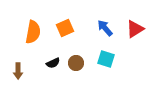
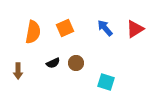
cyan square: moved 23 px down
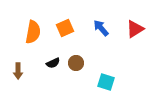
blue arrow: moved 4 px left
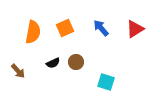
brown circle: moved 1 px up
brown arrow: rotated 42 degrees counterclockwise
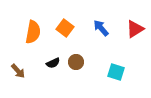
orange square: rotated 30 degrees counterclockwise
cyan square: moved 10 px right, 10 px up
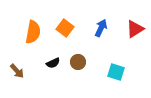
blue arrow: rotated 66 degrees clockwise
brown circle: moved 2 px right
brown arrow: moved 1 px left
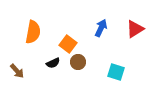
orange square: moved 3 px right, 16 px down
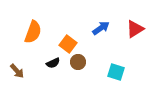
blue arrow: rotated 30 degrees clockwise
orange semicircle: rotated 10 degrees clockwise
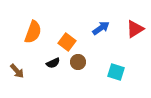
orange square: moved 1 px left, 2 px up
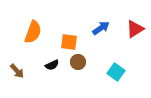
orange square: moved 2 px right; rotated 30 degrees counterclockwise
black semicircle: moved 1 px left, 2 px down
cyan square: rotated 18 degrees clockwise
